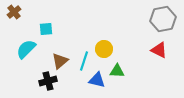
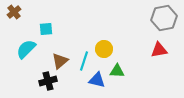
gray hexagon: moved 1 px right, 1 px up
red triangle: rotated 36 degrees counterclockwise
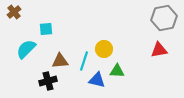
brown triangle: rotated 36 degrees clockwise
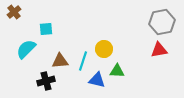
gray hexagon: moved 2 px left, 4 px down
cyan line: moved 1 px left
black cross: moved 2 px left
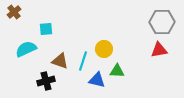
gray hexagon: rotated 10 degrees clockwise
cyan semicircle: rotated 20 degrees clockwise
brown triangle: rotated 24 degrees clockwise
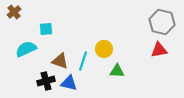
gray hexagon: rotated 15 degrees clockwise
blue triangle: moved 28 px left, 3 px down
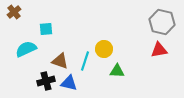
cyan line: moved 2 px right
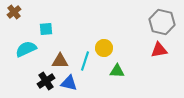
yellow circle: moved 1 px up
brown triangle: rotated 18 degrees counterclockwise
black cross: rotated 18 degrees counterclockwise
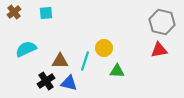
cyan square: moved 16 px up
